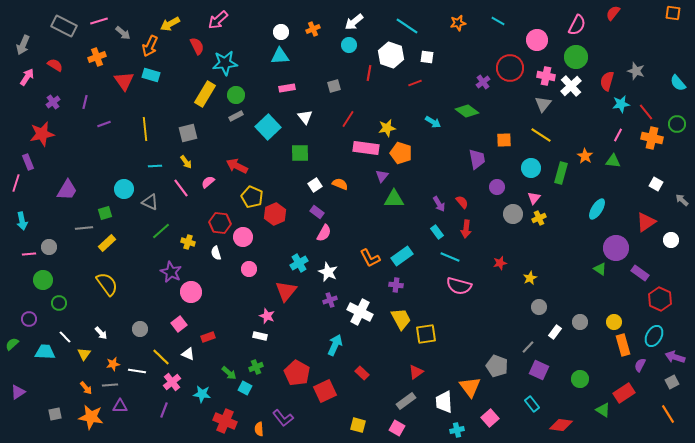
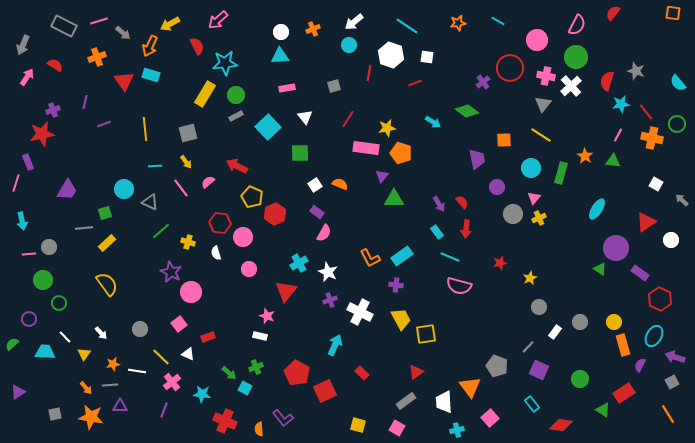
purple cross at (53, 102): moved 8 px down; rotated 16 degrees clockwise
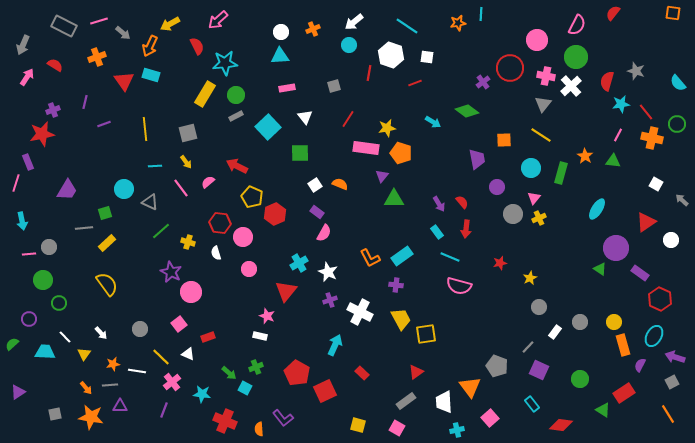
cyan line at (498, 21): moved 17 px left, 7 px up; rotated 64 degrees clockwise
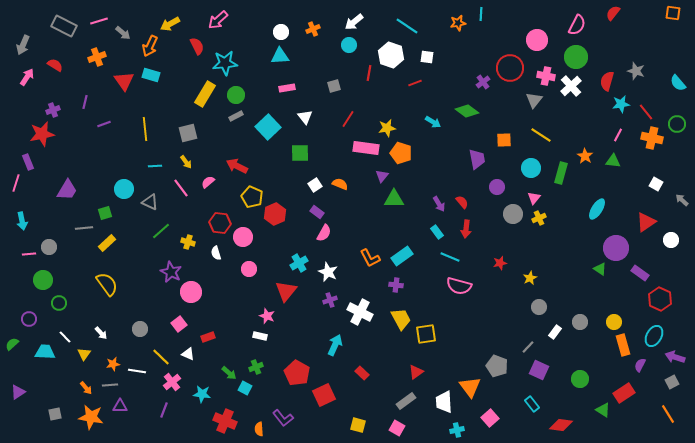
gray triangle at (543, 104): moved 9 px left, 4 px up
red square at (325, 391): moved 1 px left, 4 px down
